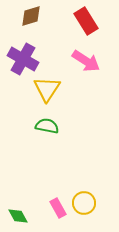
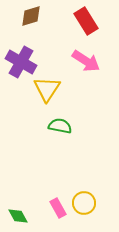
purple cross: moved 2 px left, 3 px down
green semicircle: moved 13 px right
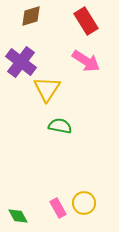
purple cross: rotated 8 degrees clockwise
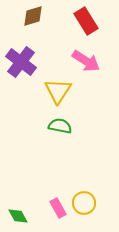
brown diamond: moved 2 px right
yellow triangle: moved 11 px right, 2 px down
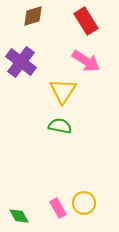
yellow triangle: moved 5 px right
green diamond: moved 1 px right
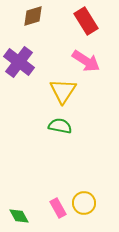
purple cross: moved 2 px left
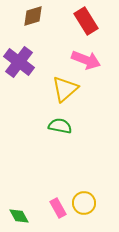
pink arrow: moved 1 px up; rotated 12 degrees counterclockwise
yellow triangle: moved 2 px right, 2 px up; rotated 16 degrees clockwise
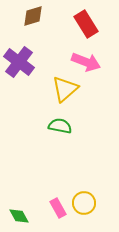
red rectangle: moved 3 px down
pink arrow: moved 2 px down
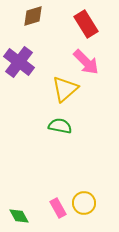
pink arrow: rotated 24 degrees clockwise
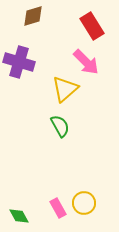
red rectangle: moved 6 px right, 2 px down
purple cross: rotated 20 degrees counterclockwise
green semicircle: rotated 50 degrees clockwise
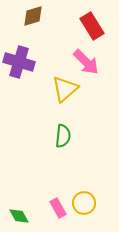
green semicircle: moved 3 px right, 10 px down; rotated 35 degrees clockwise
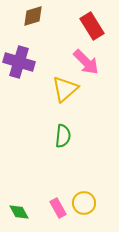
green diamond: moved 4 px up
